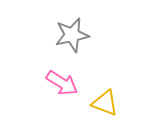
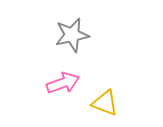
pink arrow: moved 1 px right; rotated 52 degrees counterclockwise
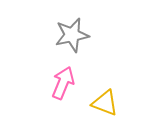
pink arrow: rotated 48 degrees counterclockwise
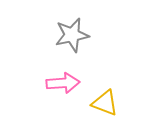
pink arrow: rotated 64 degrees clockwise
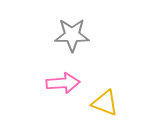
gray star: rotated 12 degrees clockwise
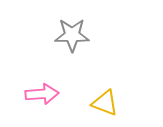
pink arrow: moved 21 px left, 11 px down
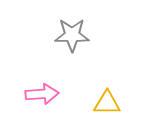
yellow triangle: moved 2 px right; rotated 20 degrees counterclockwise
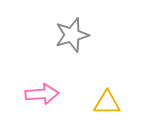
gray star: rotated 16 degrees counterclockwise
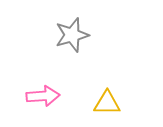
pink arrow: moved 1 px right, 2 px down
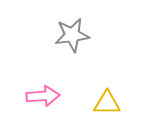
gray star: rotated 8 degrees clockwise
